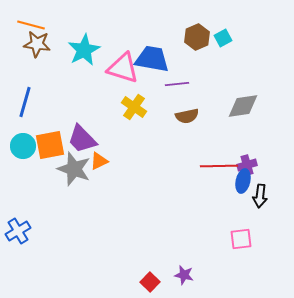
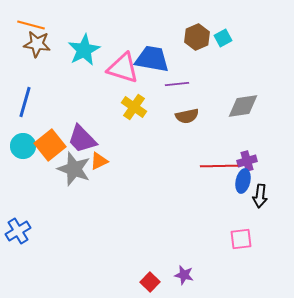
orange square: rotated 28 degrees counterclockwise
purple cross: moved 4 px up
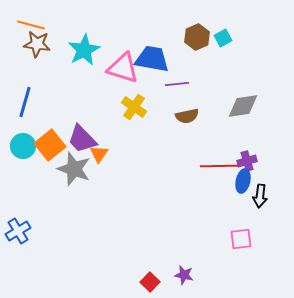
orange triangle: moved 7 px up; rotated 30 degrees counterclockwise
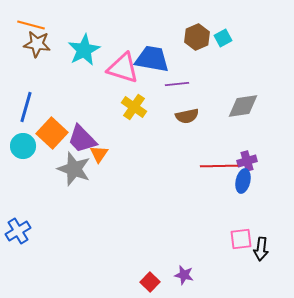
blue line: moved 1 px right, 5 px down
orange square: moved 2 px right, 12 px up; rotated 8 degrees counterclockwise
black arrow: moved 1 px right, 53 px down
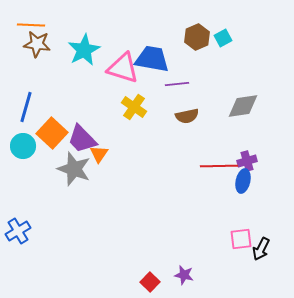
orange line: rotated 12 degrees counterclockwise
black arrow: rotated 20 degrees clockwise
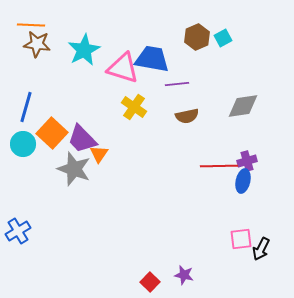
cyan circle: moved 2 px up
